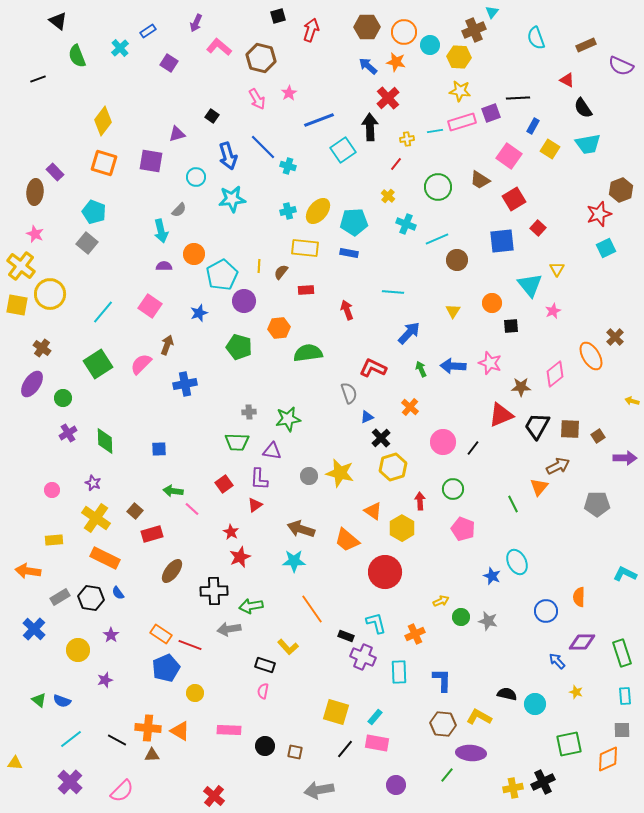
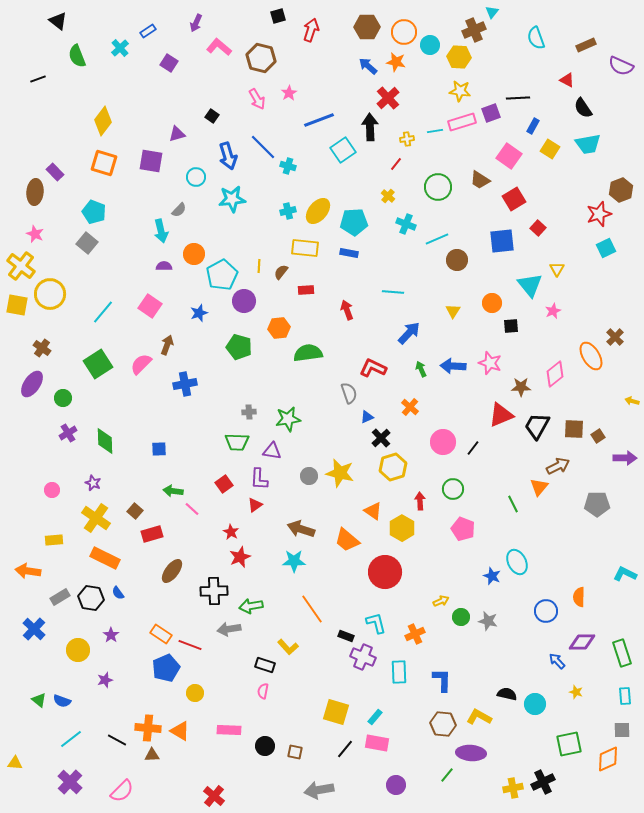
brown square at (570, 429): moved 4 px right
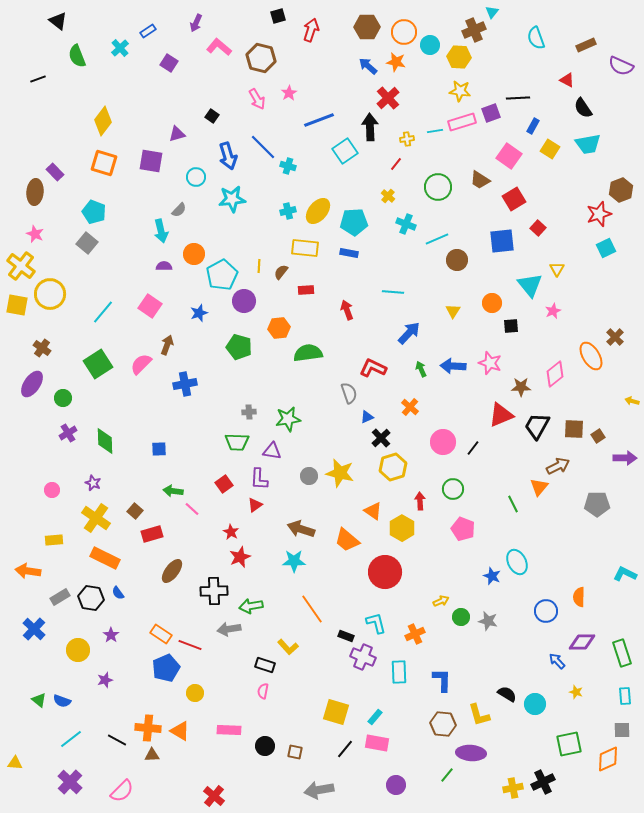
cyan square at (343, 150): moved 2 px right, 1 px down
black semicircle at (507, 694): rotated 18 degrees clockwise
yellow L-shape at (479, 717): moved 2 px up; rotated 135 degrees counterclockwise
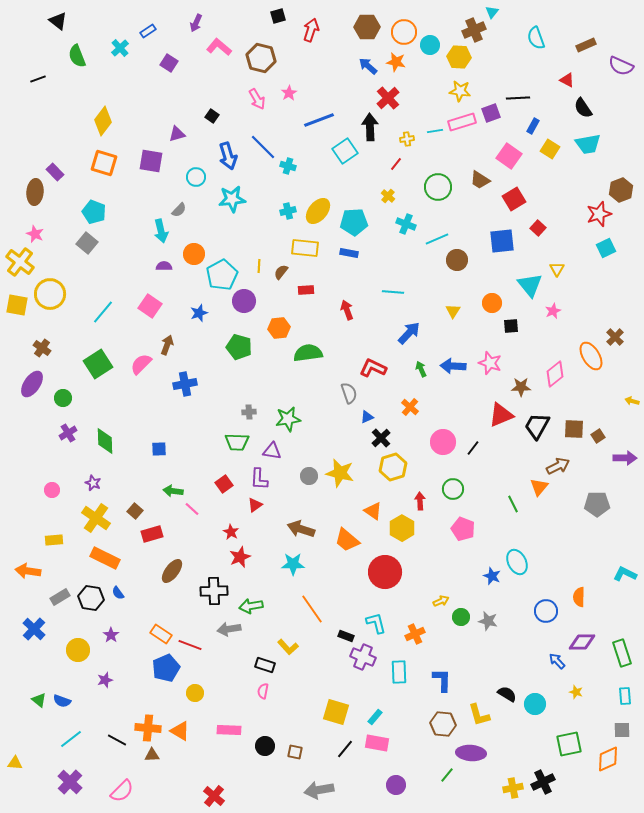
yellow cross at (21, 266): moved 1 px left, 4 px up
cyan star at (294, 561): moved 1 px left, 3 px down
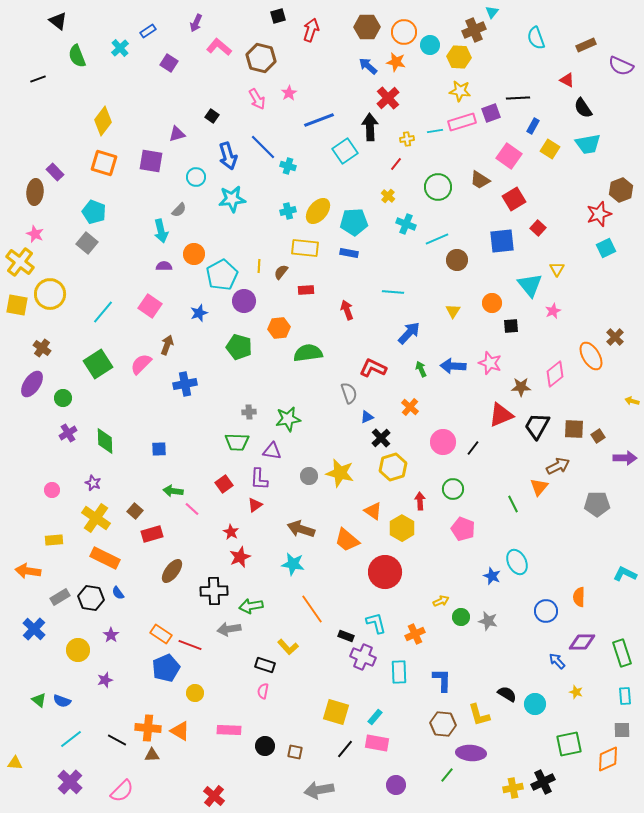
cyan star at (293, 564): rotated 10 degrees clockwise
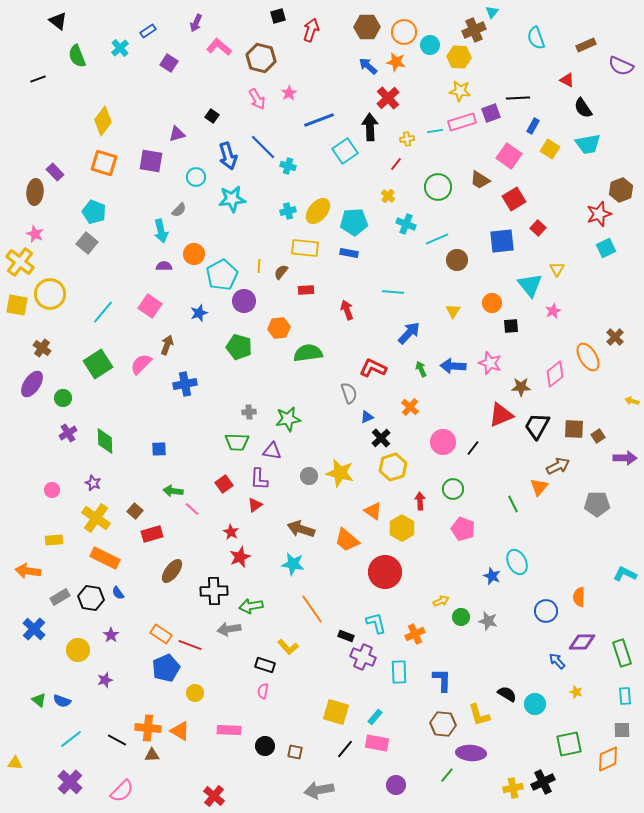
orange ellipse at (591, 356): moved 3 px left, 1 px down
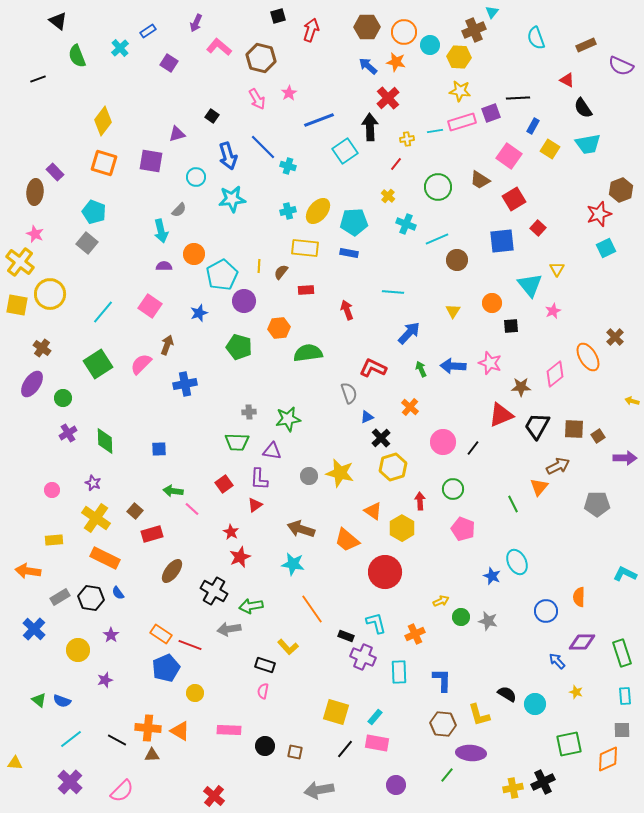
black cross at (214, 591): rotated 32 degrees clockwise
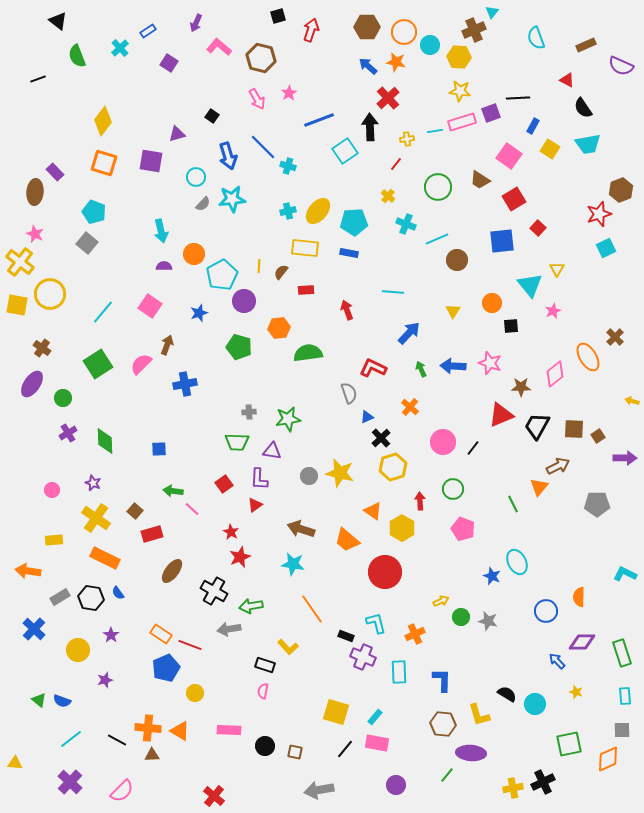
gray semicircle at (179, 210): moved 24 px right, 6 px up
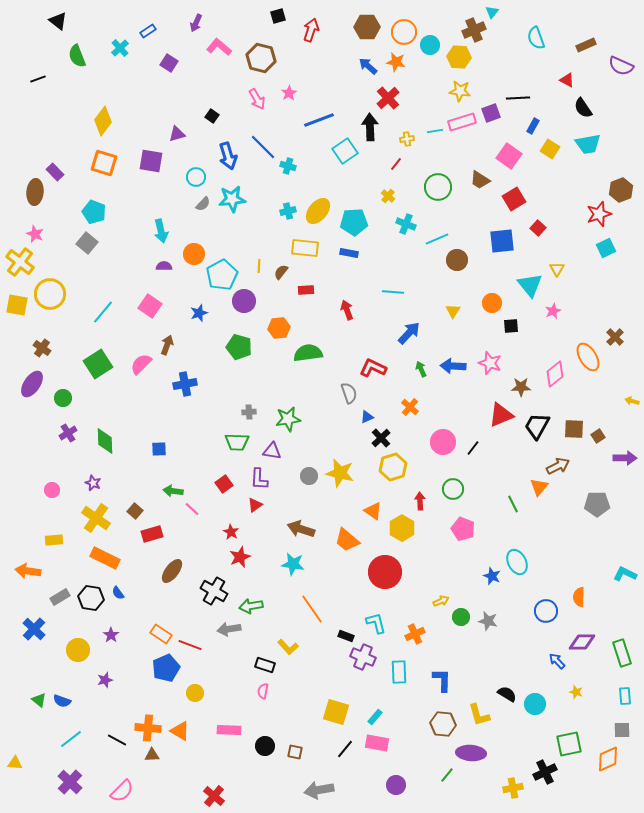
black cross at (543, 782): moved 2 px right, 10 px up
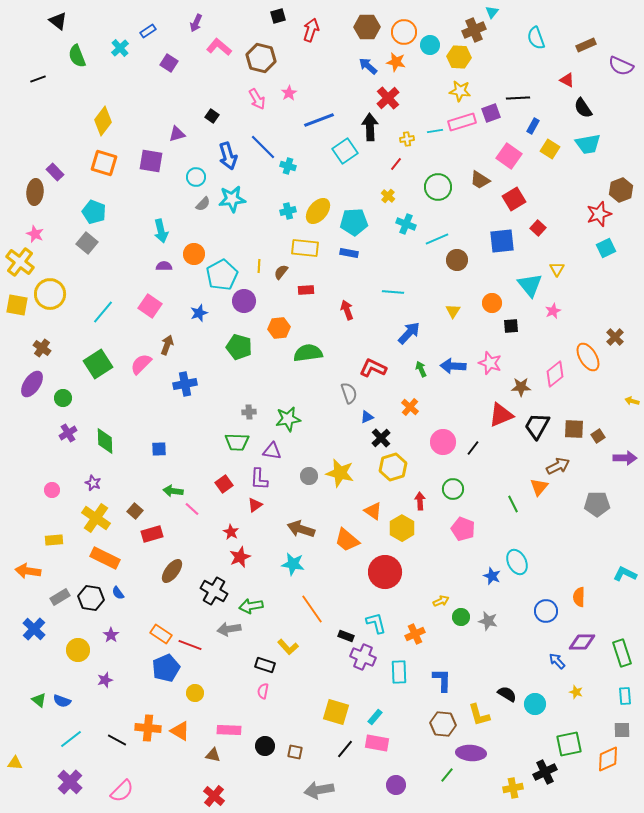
brown triangle at (152, 755): moved 61 px right; rotated 14 degrees clockwise
